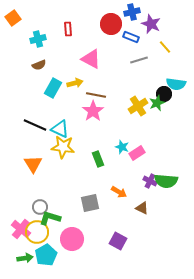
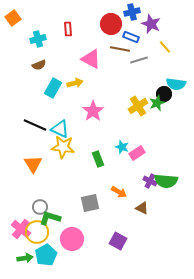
brown line: moved 24 px right, 46 px up
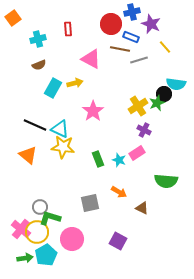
cyan star: moved 3 px left, 13 px down
orange triangle: moved 5 px left, 9 px up; rotated 18 degrees counterclockwise
purple cross: moved 6 px left, 51 px up
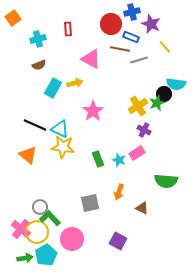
orange arrow: rotated 77 degrees clockwise
green L-shape: rotated 30 degrees clockwise
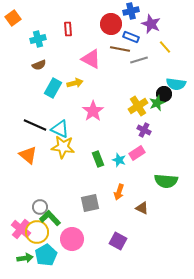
blue cross: moved 1 px left, 1 px up
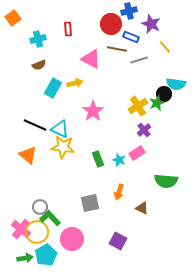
blue cross: moved 2 px left
brown line: moved 3 px left
purple cross: rotated 24 degrees clockwise
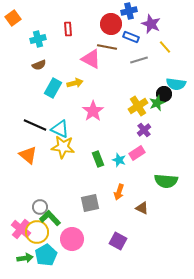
brown line: moved 10 px left, 2 px up
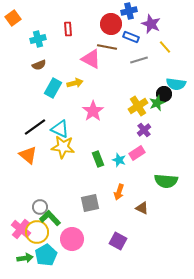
black line: moved 2 px down; rotated 60 degrees counterclockwise
